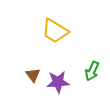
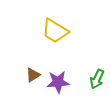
green arrow: moved 5 px right, 8 px down
brown triangle: rotated 35 degrees clockwise
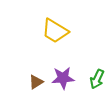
brown triangle: moved 3 px right, 7 px down
purple star: moved 5 px right, 4 px up
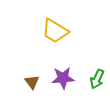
brown triangle: moved 4 px left; rotated 35 degrees counterclockwise
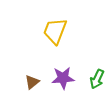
yellow trapezoid: rotated 80 degrees clockwise
brown triangle: rotated 28 degrees clockwise
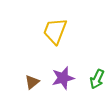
purple star: rotated 10 degrees counterclockwise
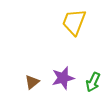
yellow trapezoid: moved 19 px right, 9 px up
green arrow: moved 4 px left, 3 px down
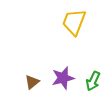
green arrow: moved 1 px up
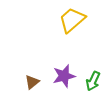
yellow trapezoid: moved 2 px left, 2 px up; rotated 28 degrees clockwise
purple star: moved 1 px right, 2 px up
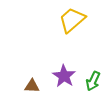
purple star: rotated 25 degrees counterclockwise
brown triangle: moved 4 px down; rotated 42 degrees clockwise
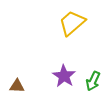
yellow trapezoid: moved 3 px down
brown triangle: moved 15 px left
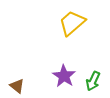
brown triangle: rotated 35 degrees clockwise
